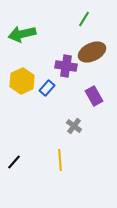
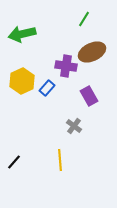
purple rectangle: moved 5 px left
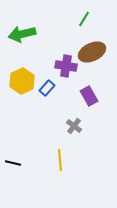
black line: moved 1 px left, 1 px down; rotated 63 degrees clockwise
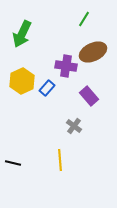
green arrow: rotated 52 degrees counterclockwise
brown ellipse: moved 1 px right
purple rectangle: rotated 12 degrees counterclockwise
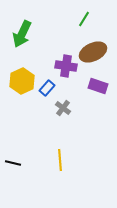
purple rectangle: moved 9 px right, 10 px up; rotated 30 degrees counterclockwise
gray cross: moved 11 px left, 18 px up
